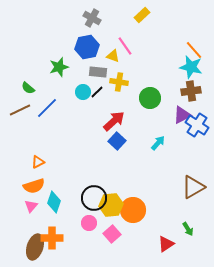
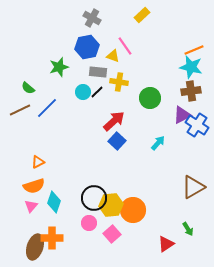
orange line: rotated 72 degrees counterclockwise
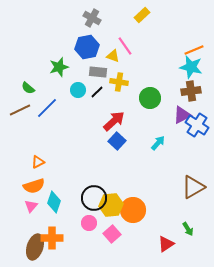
cyan circle: moved 5 px left, 2 px up
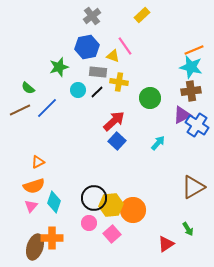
gray cross: moved 2 px up; rotated 24 degrees clockwise
